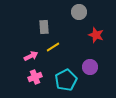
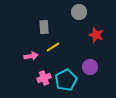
pink arrow: rotated 16 degrees clockwise
pink cross: moved 9 px right, 1 px down
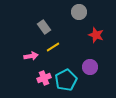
gray rectangle: rotated 32 degrees counterclockwise
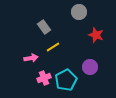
pink arrow: moved 2 px down
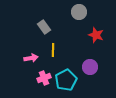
yellow line: moved 3 px down; rotated 56 degrees counterclockwise
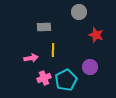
gray rectangle: rotated 56 degrees counterclockwise
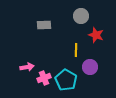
gray circle: moved 2 px right, 4 px down
gray rectangle: moved 2 px up
yellow line: moved 23 px right
pink arrow: moved 4 px left, 9 px down
cyan pentagon: rotated 15 degrees counterclockwise
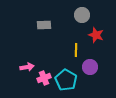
gray circle: moved 1 px right, 1 px up
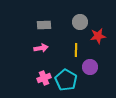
gray circle: moved 2 px left, 7 px down
red star: moved 2 px right, 1 px down; rotated 28 degrees counterclockwise
pink arrow: moved 14 px right, 19 px up
